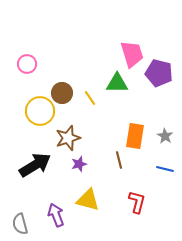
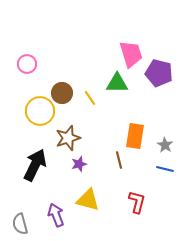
pink trapezoid: moved 1 px left
gray star: moved 9 px down
black arrow: rotated 32 degrees counterclockwise
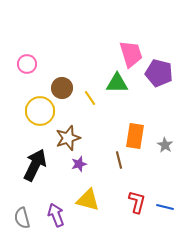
brown circle: moved 5 px up
blue line: moved 38 px down
gray semicircle: moved 2 px right, 6 px up
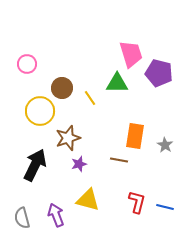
brown line: rotated 66 degrees counterclockwise
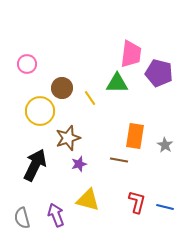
pink trapezoid: rotated 24 degrees clockwise
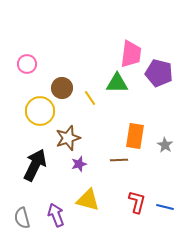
brown line: rotated 12 degrees counterclockwise
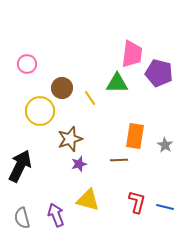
pink trapezoid: moved 1 px right
brown star: moved 2 px right, 1 px down
black arrow: moved 15 px left, 1 px down
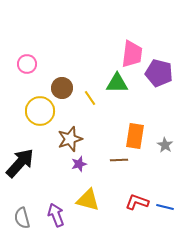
black arrow: moved 3 px up; rotated 16 degrees clockwise
red L-shape: rotated 85 degrees counterclockwise
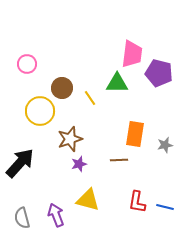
orange rectangle: moved 2 px up
gray star: rotated 28 degrees clockwise
red L-shape: rotated 100 degrees counterclockwise
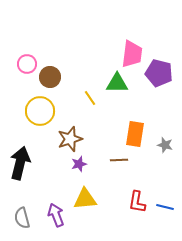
brown circle: moved 12 px left, 11 px up
gray star: rotated 28 degrees clockwise
black arrow: rotated 28 degrees counterclockwise
yellow triangle: moved 3 px left, 1 px up; rotated 20 degrees counterclockwise
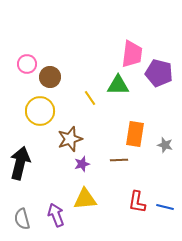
green triangle: moved 1 px right, 2 px down
purple star: moved 3 px right
gray semicircle: moved 1 px down
